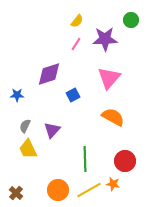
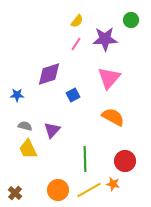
gray semicircle: rotated 80 degrees clockwise
brown cross: moved 1 px left
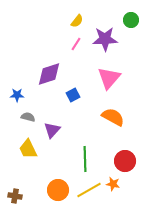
gray semicircle: moved 3 px right, 9 px up
brown cross: moved 3 px down; rotated 32 degrees counterclockwise
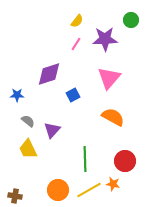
gray semicircle: moved 4 px down; rotated 24 degrees clockwise
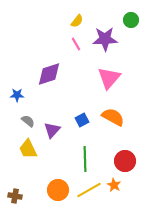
pink line: rotated 64 degrees counterclockwise
blue square: moved 9 px right, 25 px down
orange star: moved 1 px right, 1 px down; rotated 16 degrees clockwise
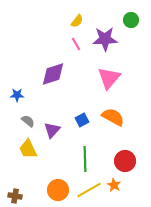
purple diamond: moved 4 px right
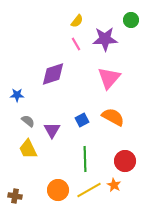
purple triangle: rotated 12 degrees counterclockwise
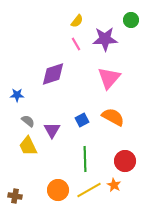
yellow trapezoid: moved 3 px up
